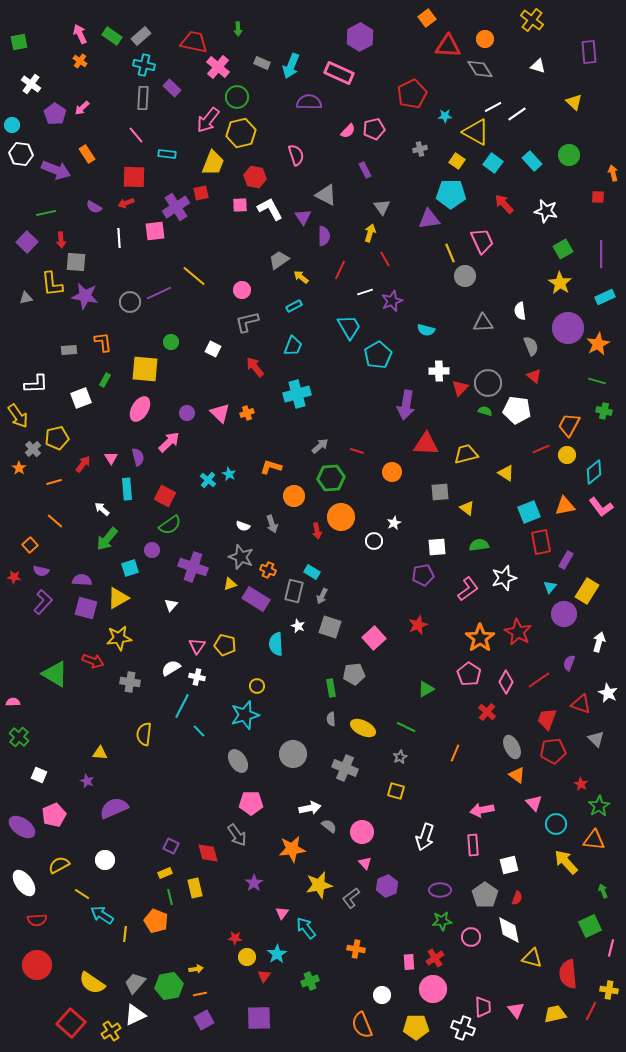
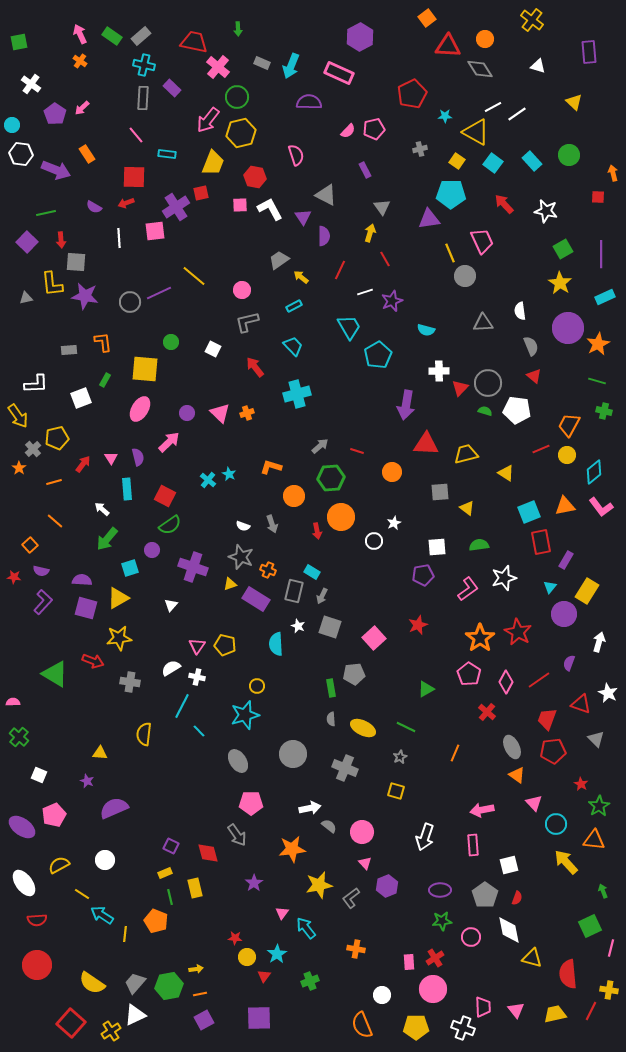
cyan trapezoid at (293, 346): rotated 65 degrees counterclockwise
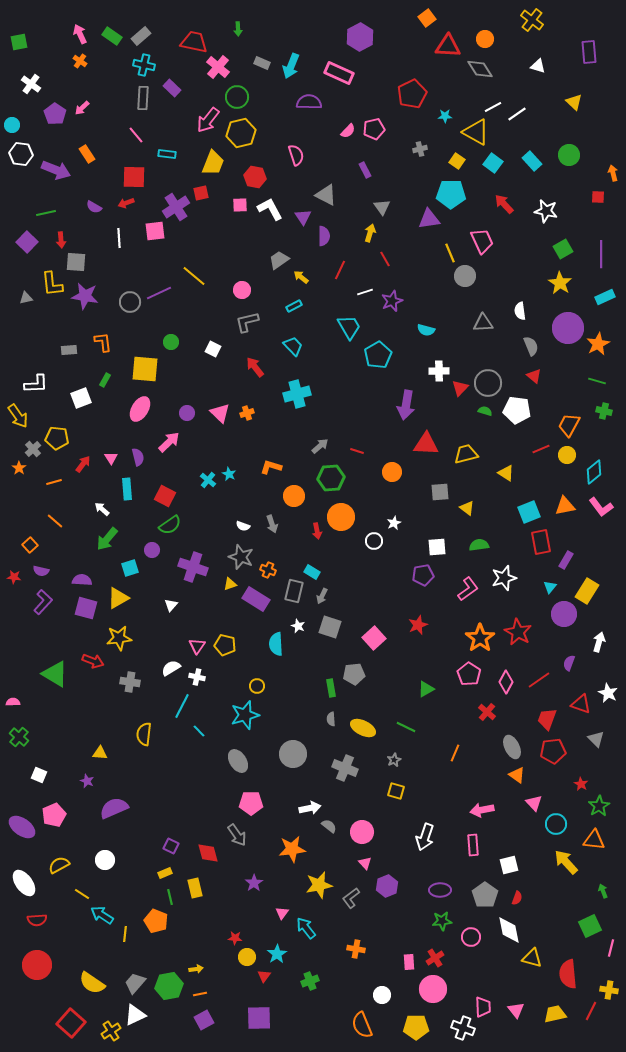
yellow pentagon at (57, 438): rotated 20 degrees clockwise
gray star at (400, 757): moved 6 px left, 3 px down
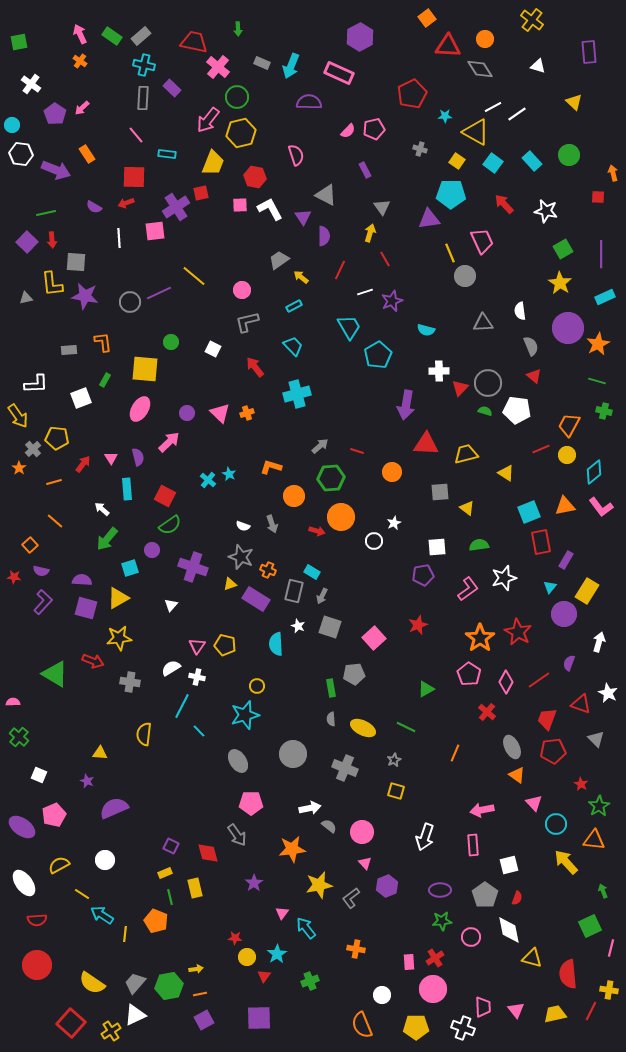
gray cross at (420, 149): rotated 32 degrees clockwise
red arrow at (61, 240): moved 9 px left
red arrow at (317, 531): rotated 63 degrees counterclockwise
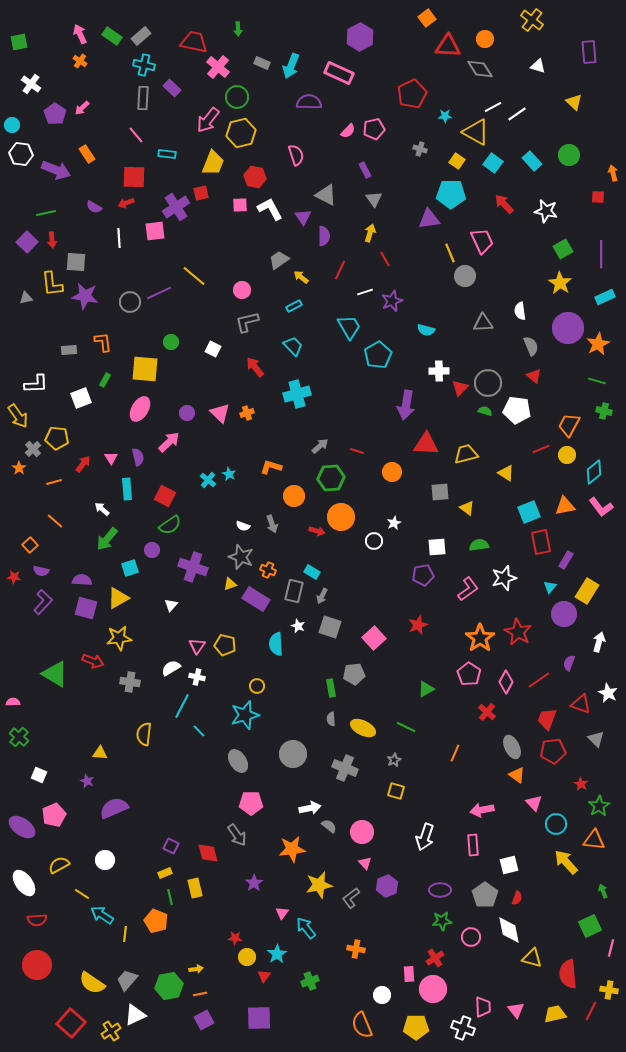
gray triangle at (382, 207): moved 8 px left, 8 px up
pink rectangle at (409, 962): moved 12 px down
gray trapezoid at (135, 983): moved 8 px left, 3 px up
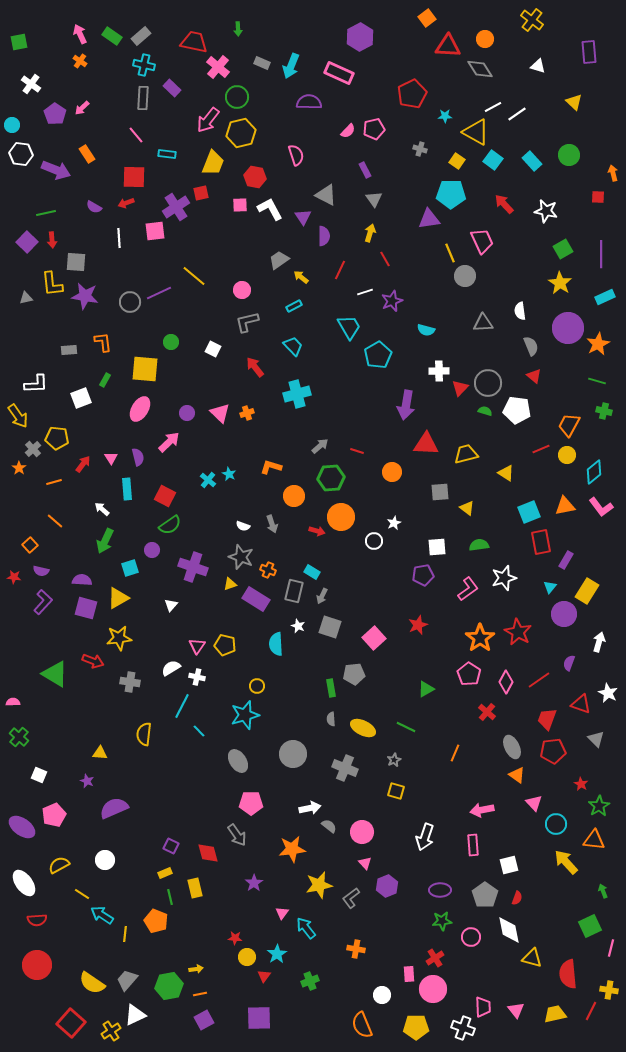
cyan square at (493, 163): moved 3 px up
green arrow at (107, 539): moved 2 px left, 2 px down; rotated 15 degrees counterclockwise
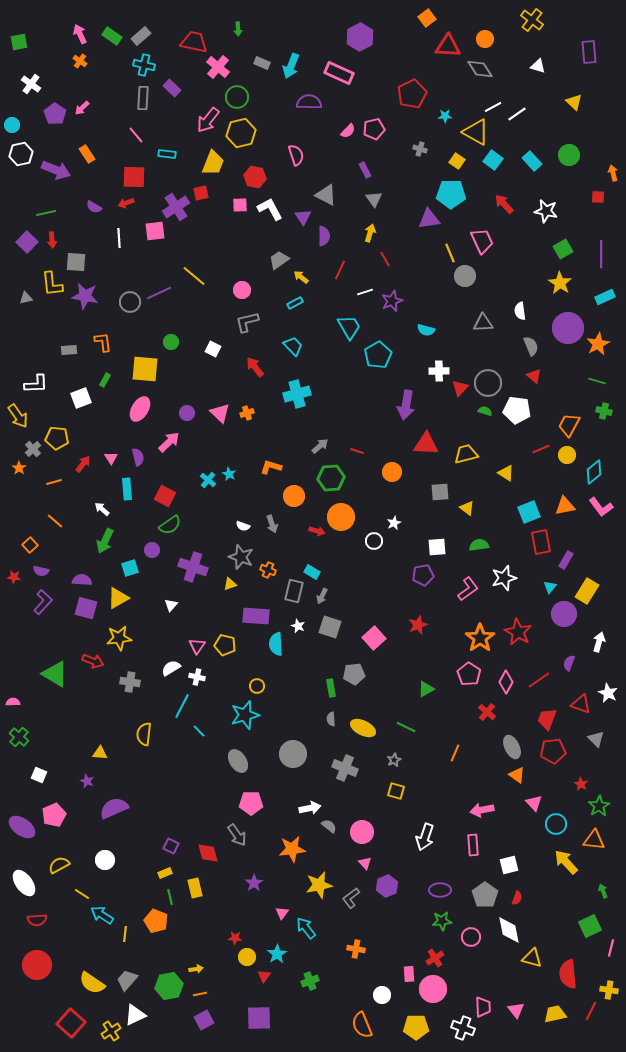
white hexagon at (21, 154): rotated 20 degrees counterclockwise
cyan rectangle at (294, 306): moved 1 px right, 3 px up
purple rectangle at (256, 599): moved 17 px down; rotated 28 degrees counterclockwise
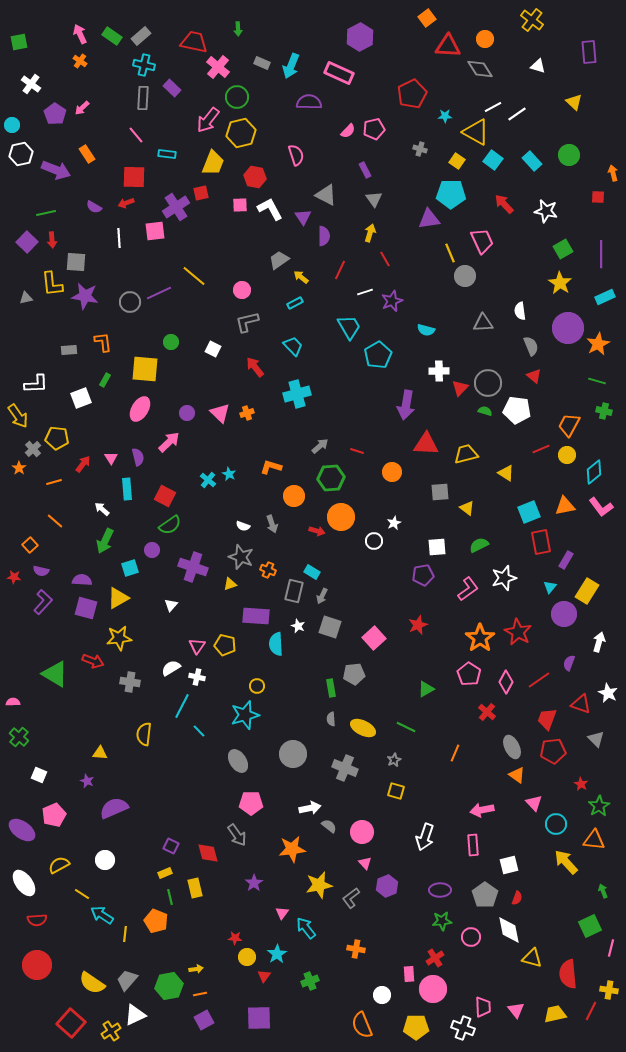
green semicircle at (479, 545): rotated 18 degrees counterclockwise
purple ellipse at (22, 827): moved 3 px down
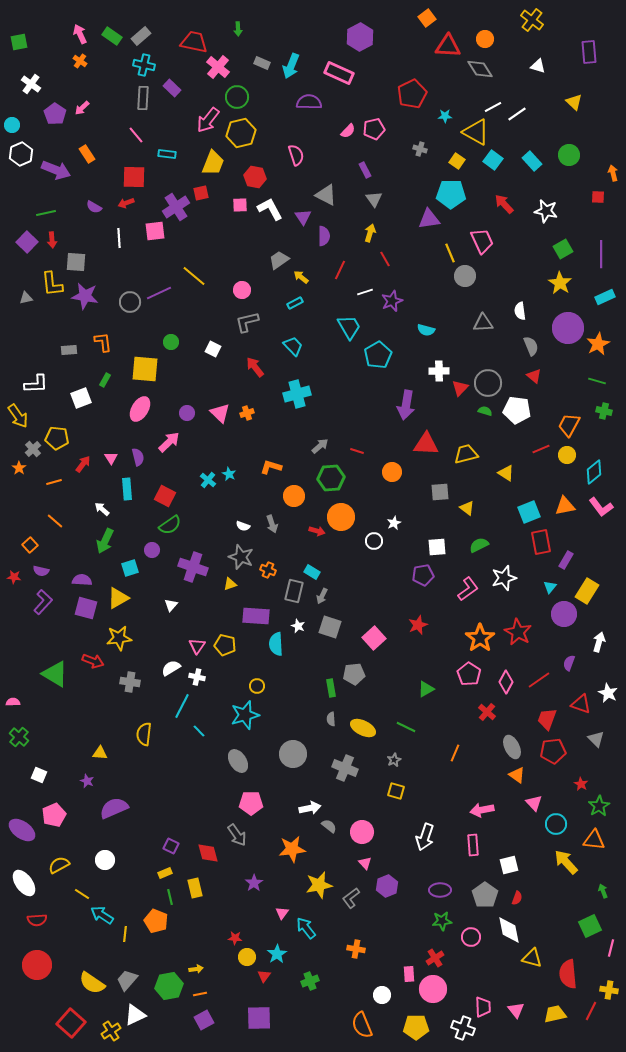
white hexagon at (21, 154): rotated 10 degrees counterclockwise
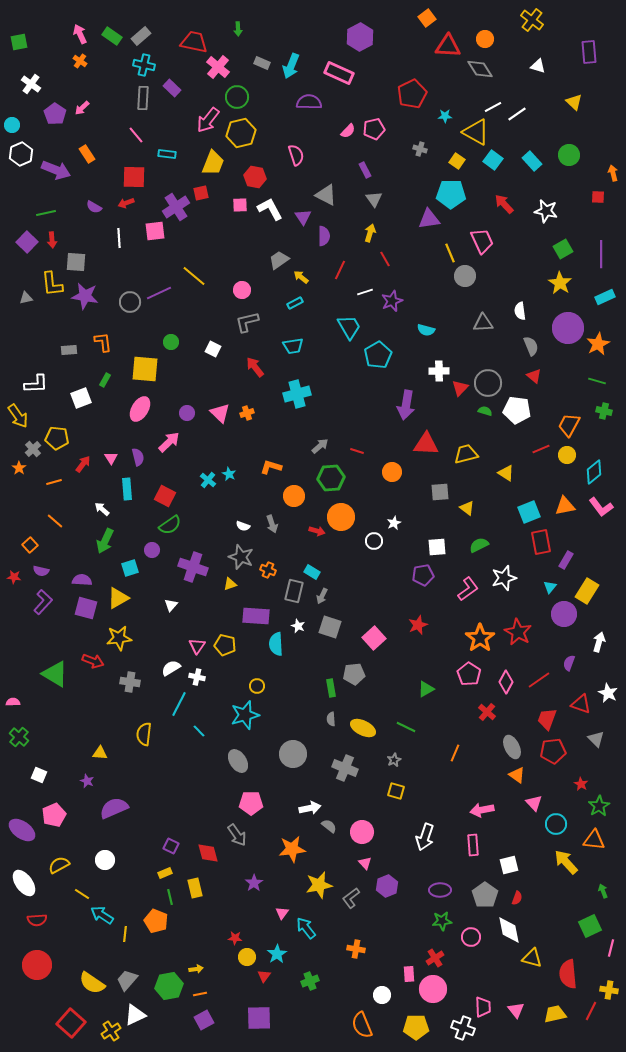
cyan trapezoid at (293, 346): rotated 125 degrees clockwise
cyan line at (182, 706): moved 3 px left, 2 px up
